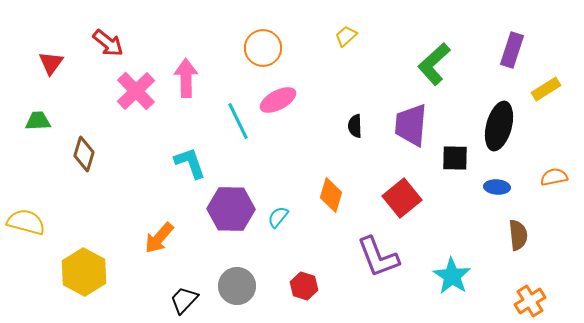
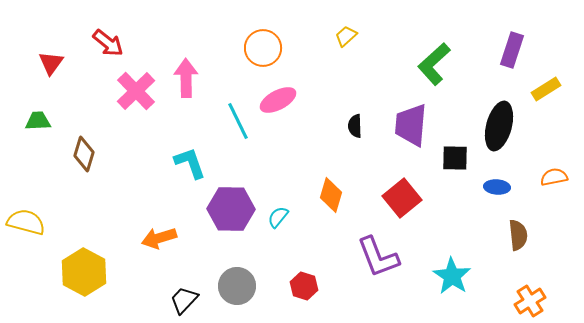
orange arrow: rotated 32 degrees clockwise
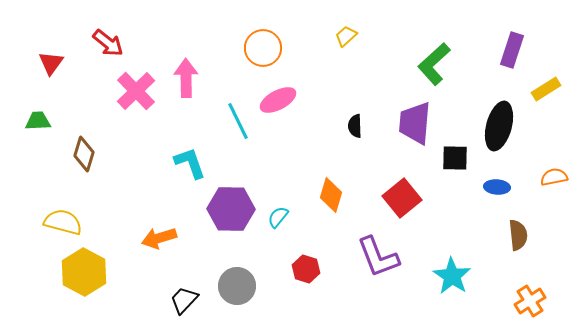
purple trapezoid: moved 4 px right, 2 px up
yellow semicircle: moved 37 px right
red hexagon: moved 2 px right, 17 px up
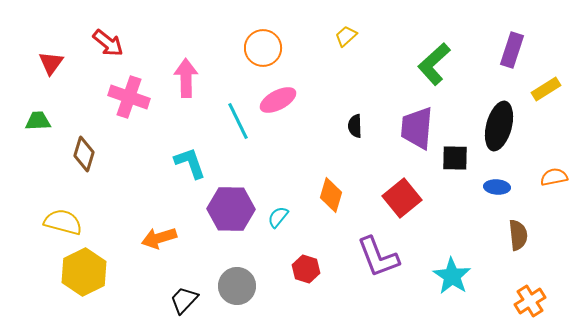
pink cross: moved 7 px left, 6 px down; rotated 27 degrees counterclockwise
purple trapezoid: moved 2 px right, 5 px down
yellow hexagon: rotated 6 degrees clockwise
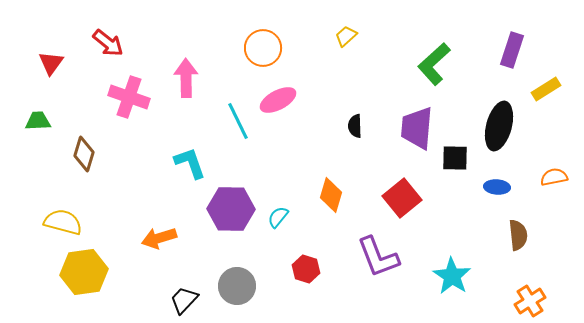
yellow hexagon: rotated 18 degrees clockwise
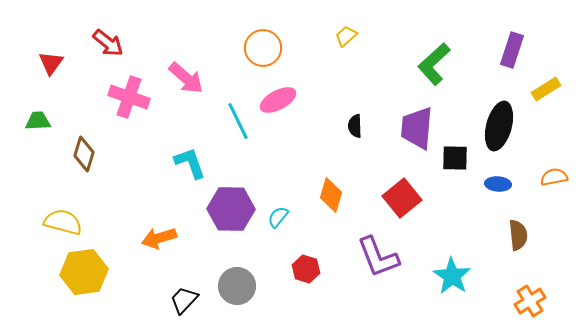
pink arrow: rotated 132 degrees clockwise
blue ellipse: moved 1 px right, 3 px up
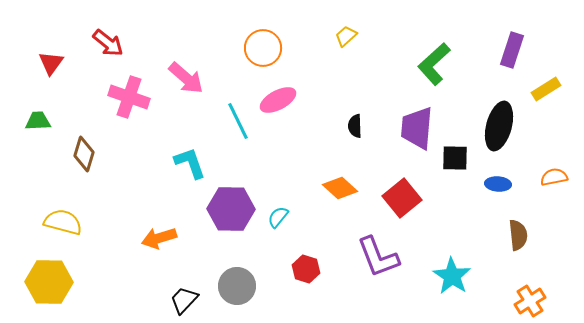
orange diamond: moved 9 px right, 7 px up; rotated 64 degrees counterclockwise
yellow hexagon: moved 35 px left, 10 px down; rotated 9 degrees clockwise
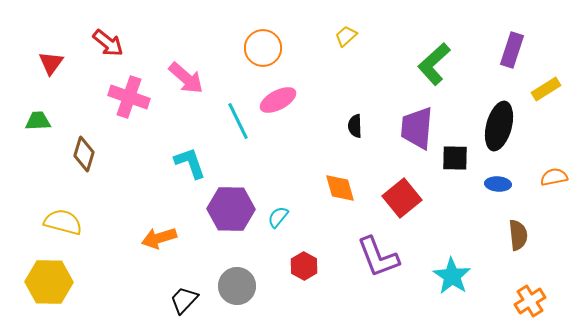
orange diamond: rotated 32 degrees clockwise
red hexagon: moved 2 px left, 3 px up; rotated 12 degrees clockwise
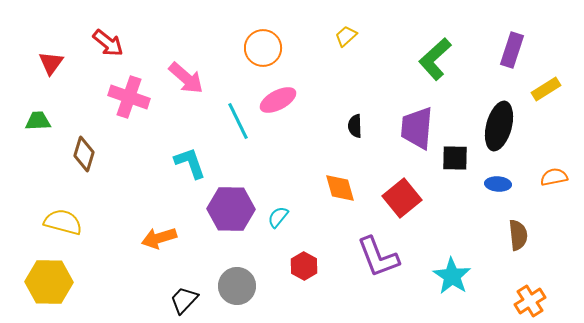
green L-shape: moved 1 px right, 5 px up
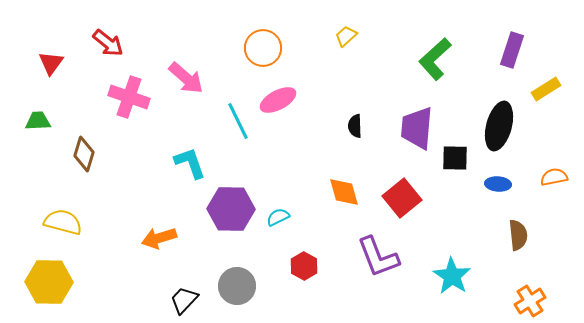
orange diamond: moved 4 px right, 4 px down
cyan semicircle: rotated 25 degrees clockwise
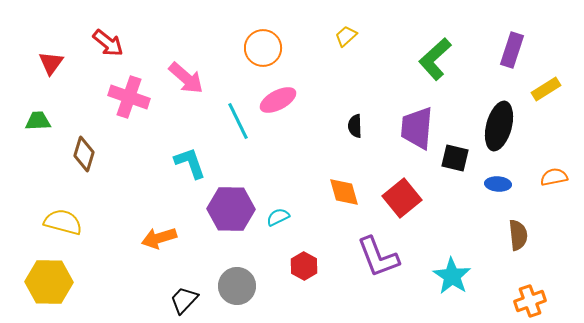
black square: rotated 12 degrees clockwise
orange cross: rotated 12 degrees clockwise
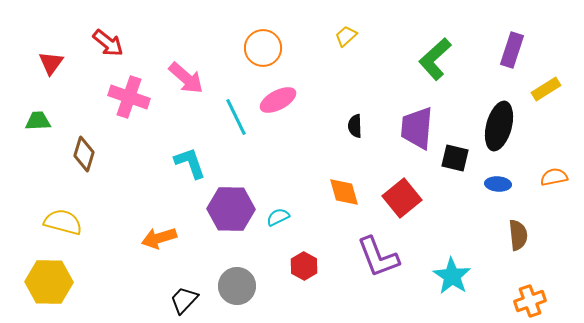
cyan line: moved 2 px left, 4 px up
